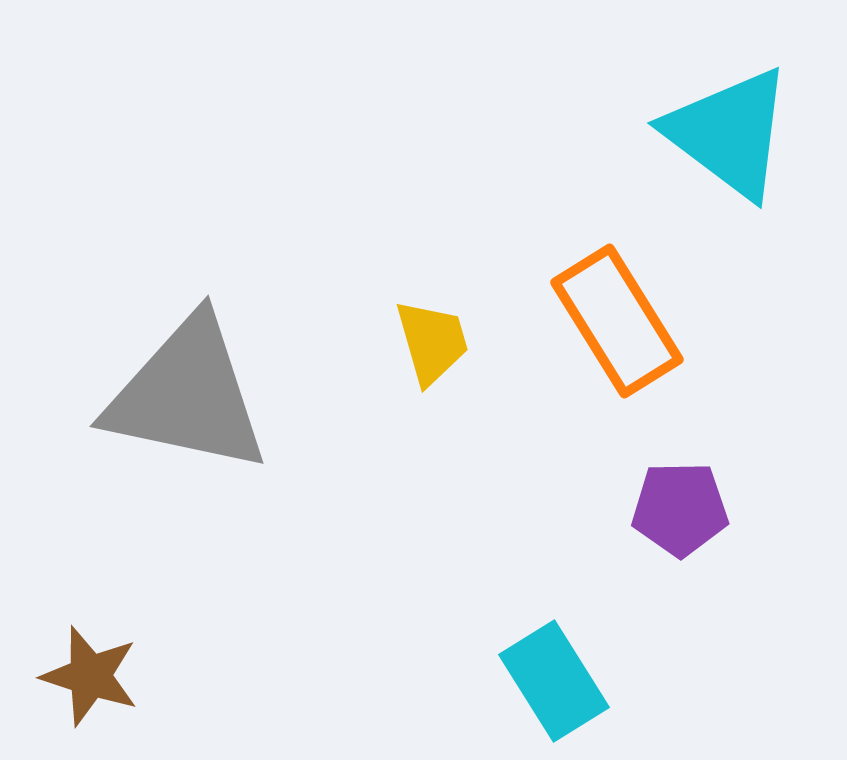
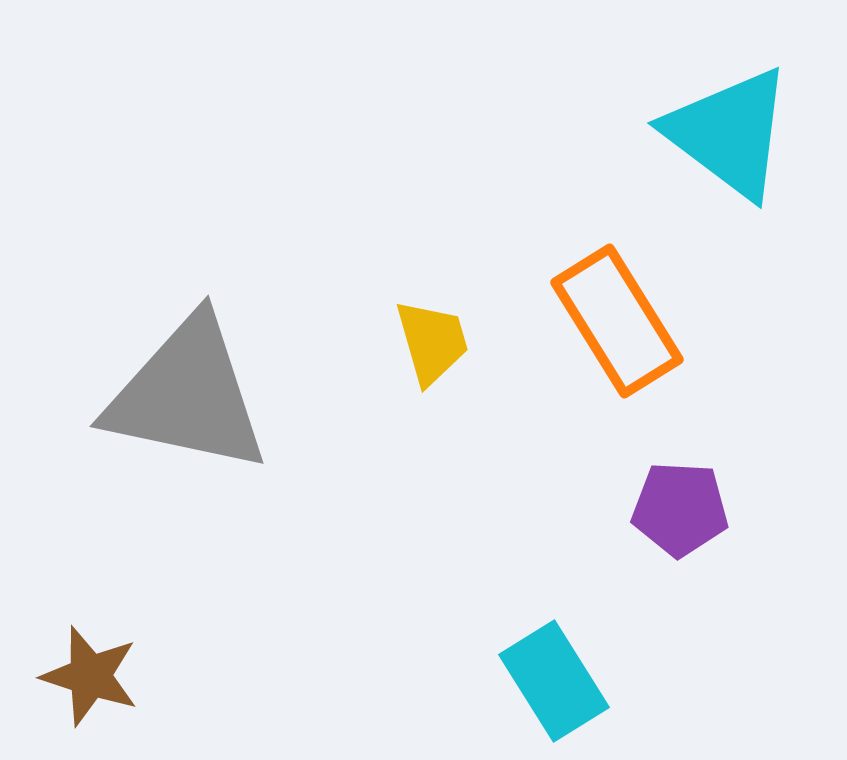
purple pentagon: rotated 4 degrees clockwise
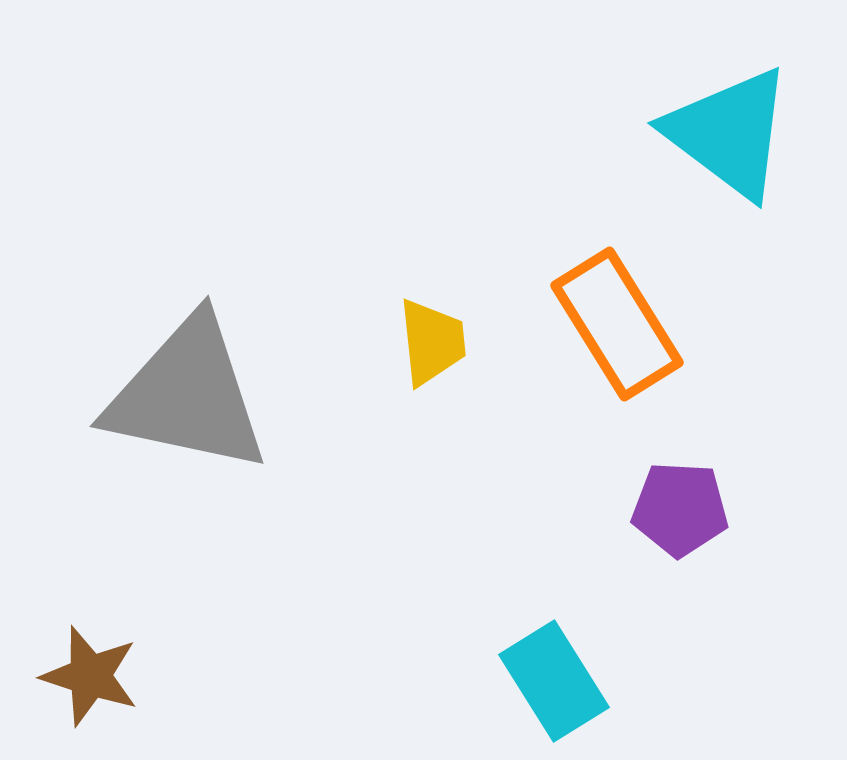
orange rectangle: moved 3 px down
yellow trapezoid: rotated 10 degrees clockwise
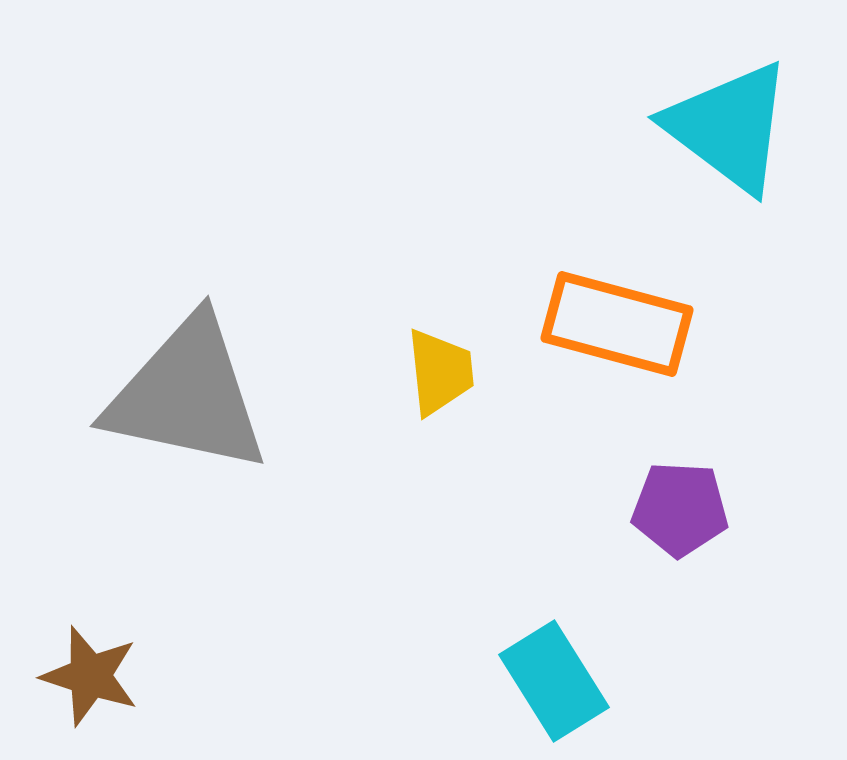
cyan triangle: moved 6 px up
orange rectangle: rotated 43 degrees counterclockwise
yellow trapezoid: moved 8 px right, 30 px down
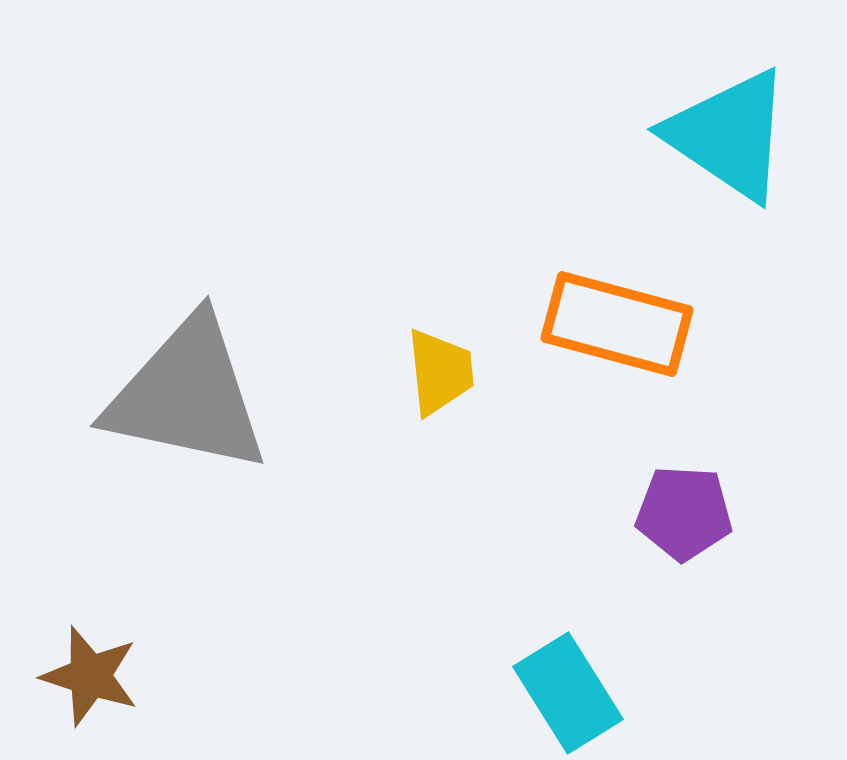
cyan triangle: moved 8 px down; rotated 3 degrees counterclockwise
purple pentagon: moved 4 px right, 4 px down
cyan rectangle: moved 14 px right, 12 px down
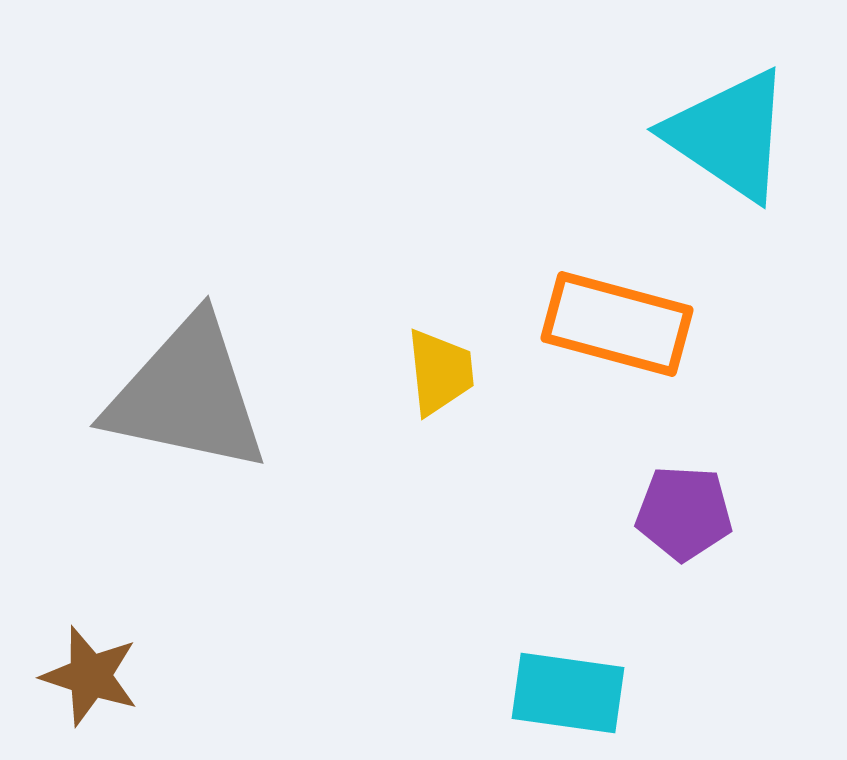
cyan rectangle: rotated 50 degrees counterclockwise
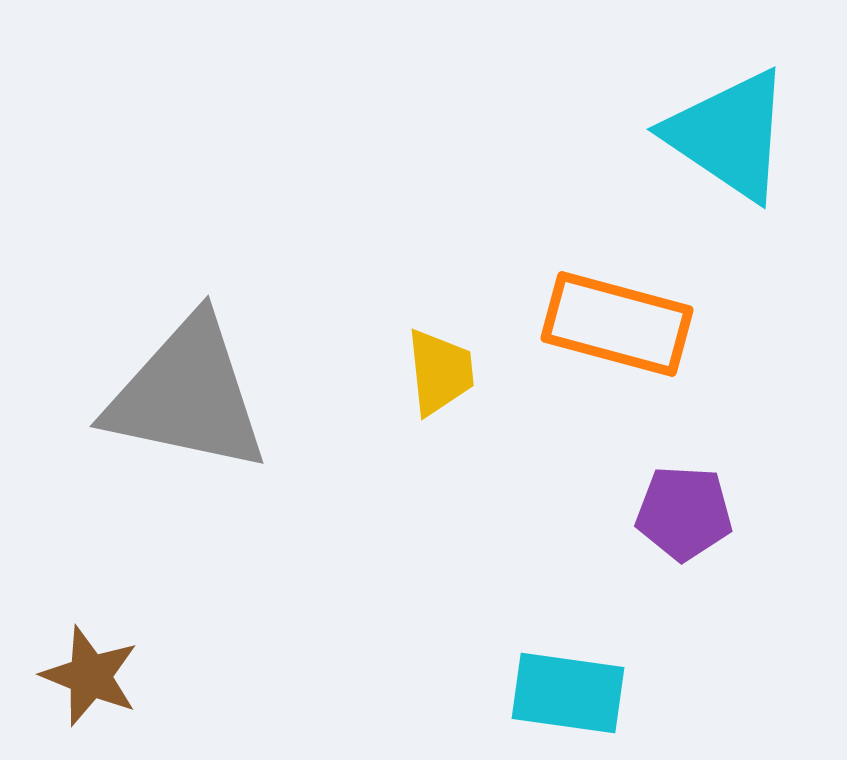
brown star: rotated 4 degrees clockwise
